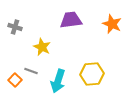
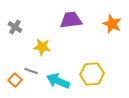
gray cross: rotated 16 degrees clockwise
yellow star: rotated 18 degrees counterclockwise
cyan arrow: rotated 95 degrees clockwise
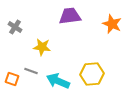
purple trapezoid: moved 1 px left, 4 px up
orange square: moved 3 px left, 1 px up; rotated 24 degrees counterclockwise
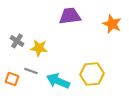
gray cross: moved 2 px right, 14 px down
yellow star: moved 3 px left, 1 px down
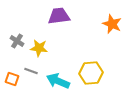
purple trapezoid: moved 11 px left
yellow hexagon: moved 1 px left, 1 px up
